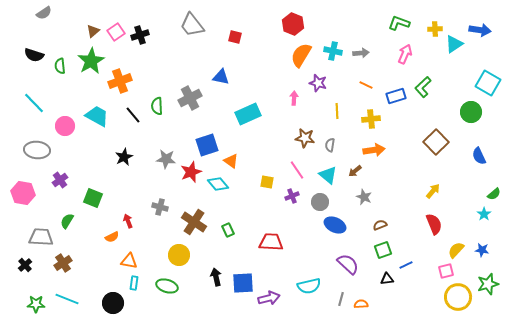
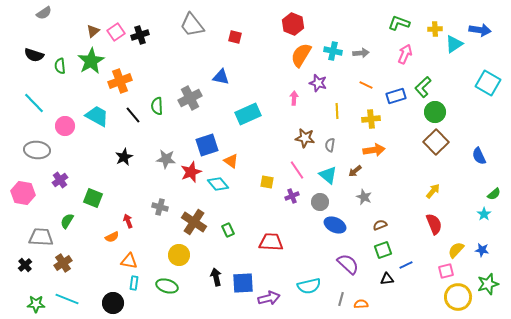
green circle at (471, 112): moved 36 px left
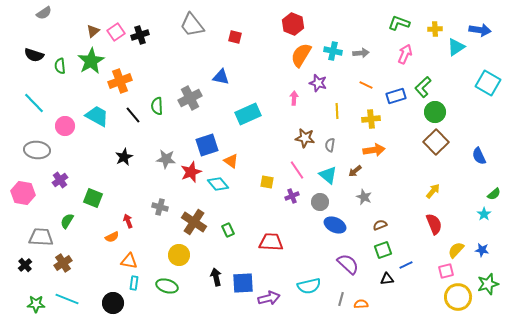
cyan triangle at (454, 44): moved 2 px right, 3 px down
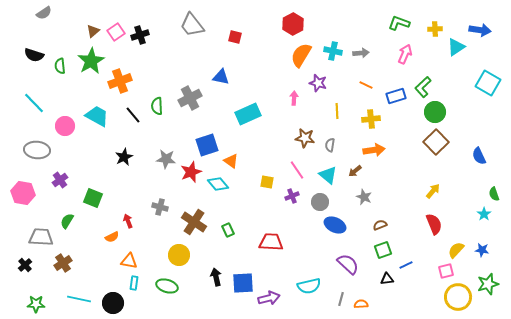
red hexagon at (293, 24): rotated 10 degrees clockwise
green semicircle at (494, 194): rotated 112 degrees clockwise
cyan line at (67, 299): moved 12 px right; rotated 10 degrees counterclockwise
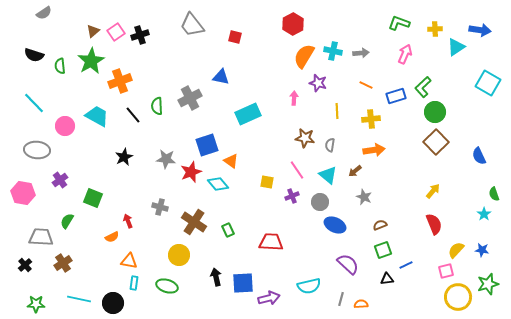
orange semicircle at (301, 55): moved 3 px right, 1 px down
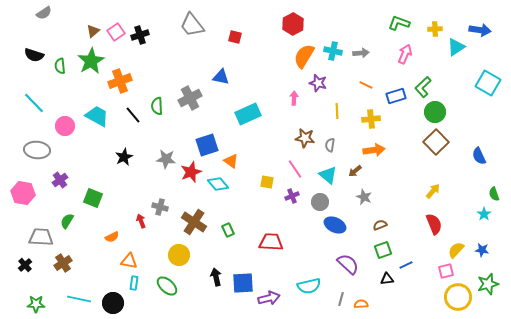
pink line at (297, 170): moved 2 px left, 1 px up
red arrow at (128, 221): moved 13 px right
green ellipse at (167, 286): rotated 25 degrees clockwise
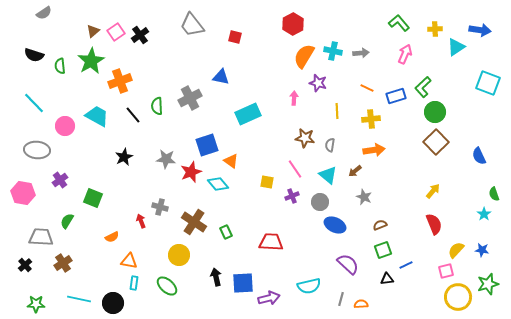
green L-shape at (399, 23): rotated 30 degrees clockwise
black cross at (140, 35): rotated 18 degrees counterclockwise
cyan square at (488, 83): rotated 10 degrees counterclockwise
orange line at (366, 85): moved 1 px right, 3 px down
green rectangle at (228, 230): moved 2 px left, 2 px down
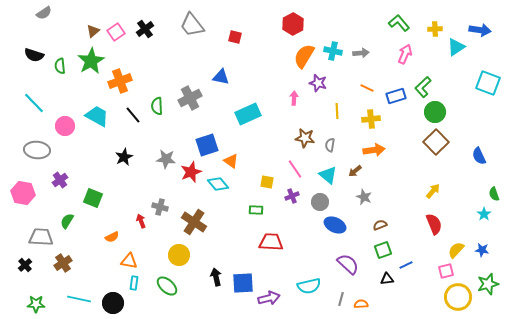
black cross at (140, 35): moved 5 px right, 6 px up
green rectangle at (226, 232): moved 30 px right, 22 px up; rotated 64 degrees counterclockwise
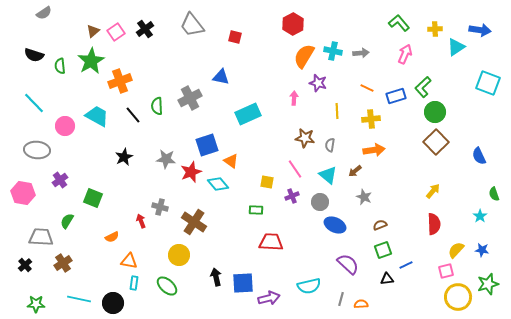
cyan star at (484, 214): moved 4 px left, 2 px down
red semicircle at (434, 224): rotated 20 degrees clockwise
